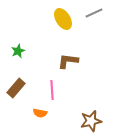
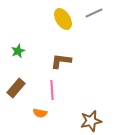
brown L-shape: moved 7 px left
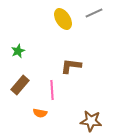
brown L-shape: moved 10 px right, 5 px down
brown rectangle: moved 4 px right, 3 px up
brown star: rotated 20 degrees clockwise
